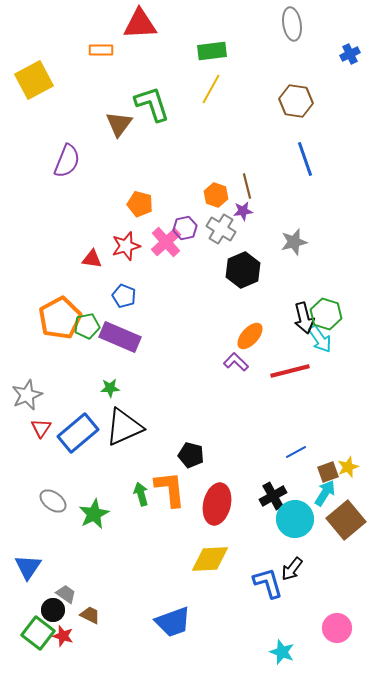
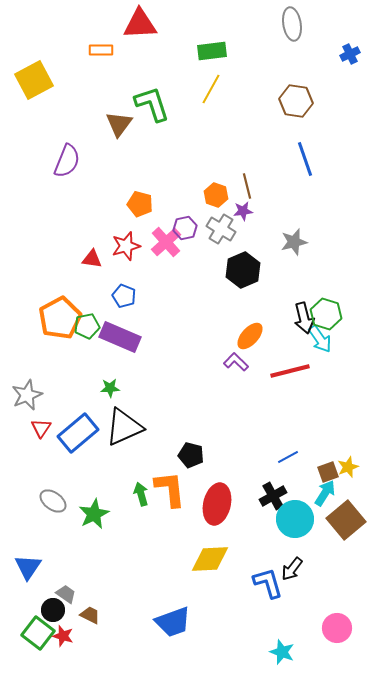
blue line at (296, 452): moved 8 px left, 5 px down
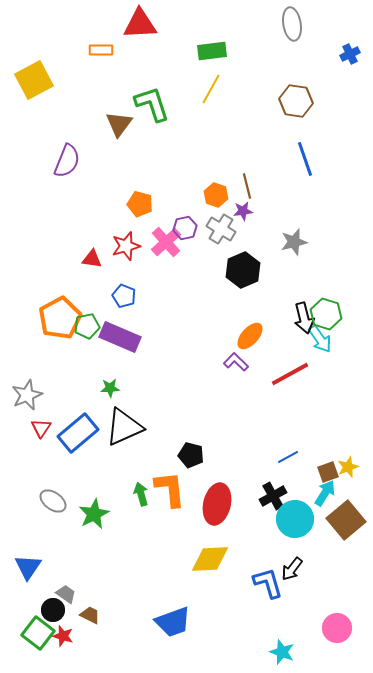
red line at (290, 371): moved 3 px down; rotated 15 degrees counterclockwise
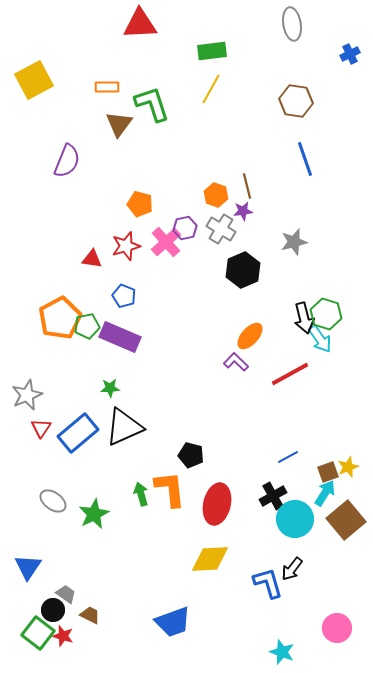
orange rectangle at (101, 50): moved 6 px right, 37 px down
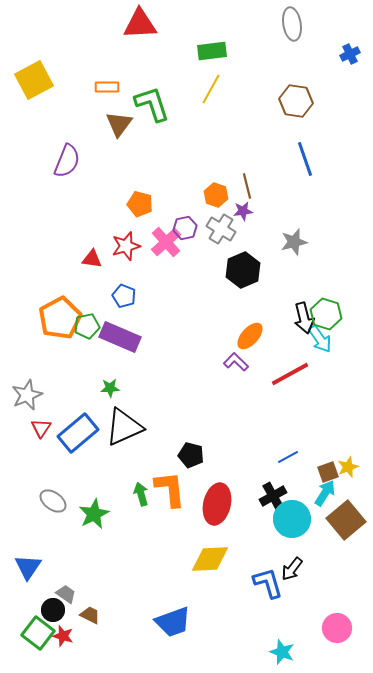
cyan circle at (295, 519): moved 3 px left
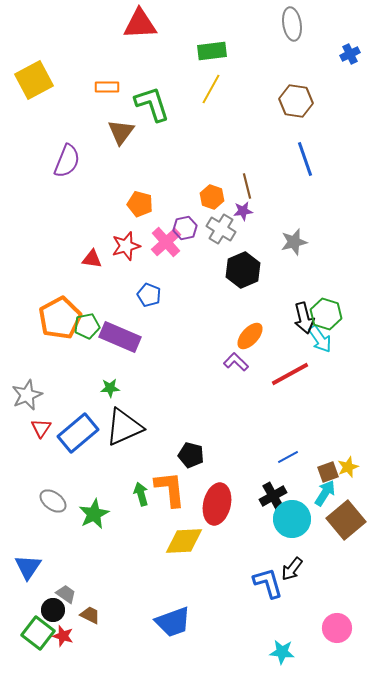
brown triangle at (119, 124): moved 2 px right, 8 px down
orange hexagon at (216, 195): moved 4 px left, 2 px down
blue pentagon at (124, 296): moved 25 px right, 1 px up
yellow diamond at (210, 559): moved 26 px left, 18 px up
cyan star at (282, 652): rotated 15 degrees counterclockwise
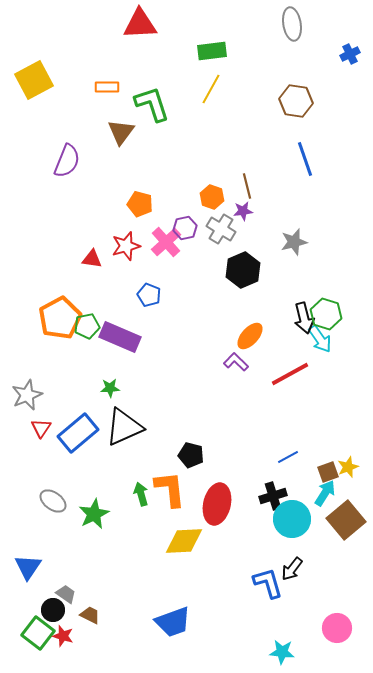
black cross at (273, 496): rotated 12 degrees clockwise
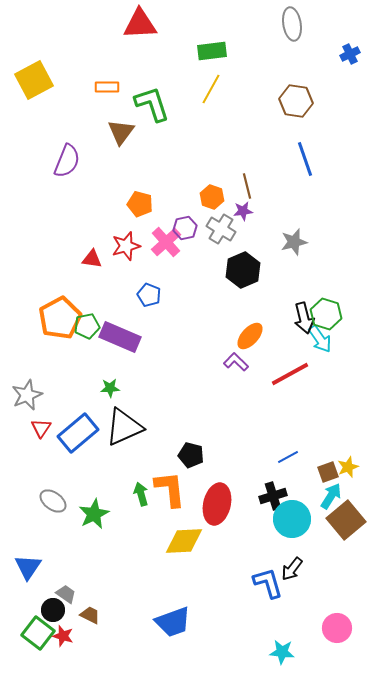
cyan arrow at (325, 493): moved 6 px right, 3 px down
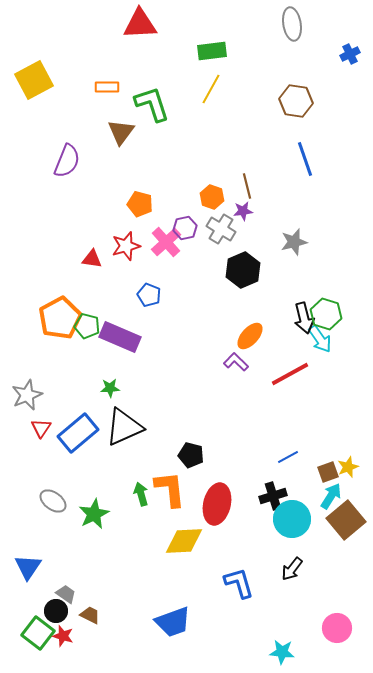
green pentagon at (87, 326): rotated 25 degrees clockwise
blue L-shape at (268, 583): moved 29 px left
black circle at (53, 610): moved 3 px right, 1 px down
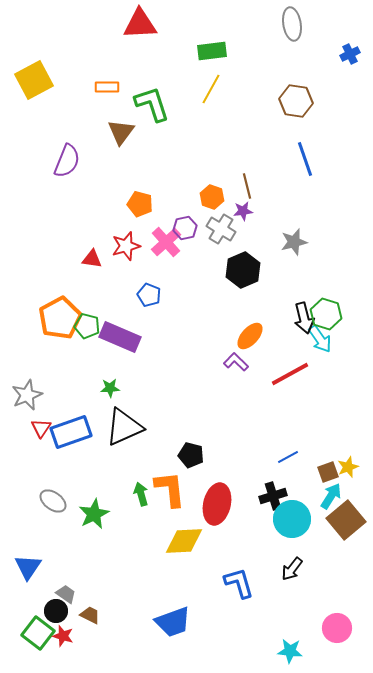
blue rectangle at (78, 433): moved 7 px left, 1 px up; rotated 21 degrees clockwise
cyan star at (282, 652): moved 8 px right, 1 px up
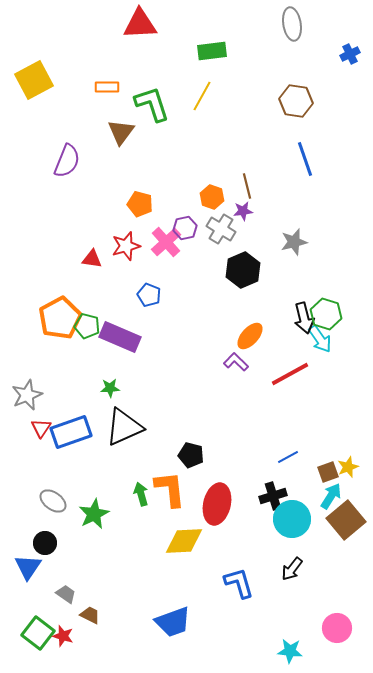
yellow line at (211, 89): moved 9 px left, 7 px down
black circle at (56, 611): moved 11 px left, 68 px up
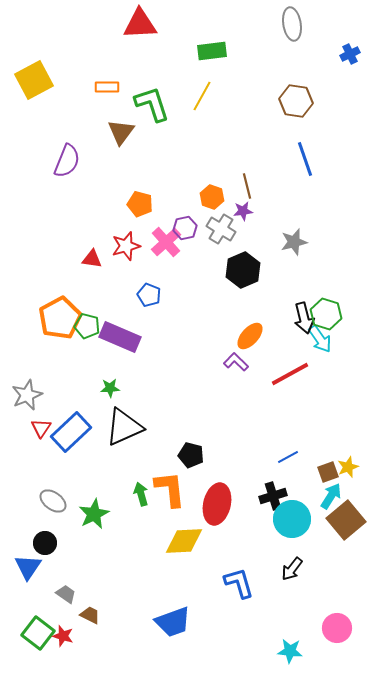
blue rectangle at (71, 432): rotated 24 degrees counterclockwise
